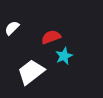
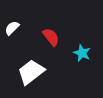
red semicircle: rotated 72 degrees clockwise
cyan star: moved 18 px right, 3 px up; rotated 24 degrees counterclockwise
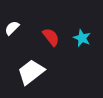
cyan star: moved 15 px up
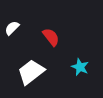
cyan star: moved 2 px left, 29 px down
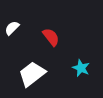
cyan star: moved 1 px right, 1 px down
white trapezoid: moved 1 px right, 2 px down
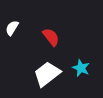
white semicircle: rotated 14 degrees counterclockwise
white trapezoid: moved 15 px right
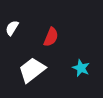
red semicircle: rotated 60 degrees clockwise
white trapezoid: moved 15 px left, 4 px up
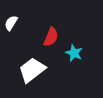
white semicircle: moved 1 px left, 5 px up
cyan star: moved 7 px left, 15 px up
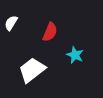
red semicircle: moved 1 px left, 5 px up
cyan star: moved 1 px right, 2 px down
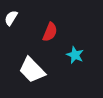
white semicircle: moved 5 px up
white trapezoid: rotated 96 degrees counterclockwise
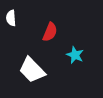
white semicircle: rotated 35 degrees counterclockwise
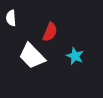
cyan star: moved 1 px down
white trapezoid: moved 14 px up
